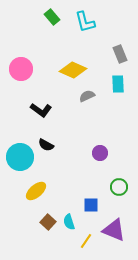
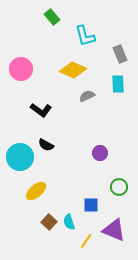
cyan L-shape: moved 14 px down
brown square: moved 1 px right
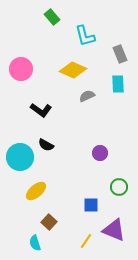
cyan semicircle: moved 34 px left, 21 px down
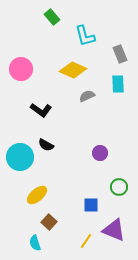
yellow ellipse: moved 1 px right, 4 px down
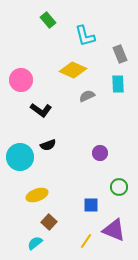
green rectangle: moved 4 px left, 3 px down
pink circle: moved 11 px down
black semicircle: moved 2 px right; rotated 49 degrees counterclockwise
yellow ellipse: rotated 20 degrees clockwise
cyan semicircle: rotated 70 degrees clockwise
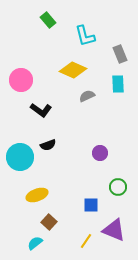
green circle: moved 1 px left
